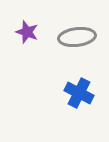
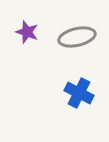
gray ellipse: rotated 6 degrees counterclockwise
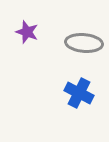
gray ellipse: moved 7 px right, 6 px down; rotated 18 degrees clockwise
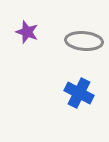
gray ellipse: moved 2 px up
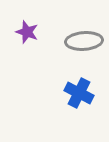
gray ellipse: rotated 9 degrees counterclockwise
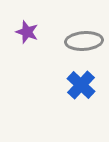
blue cross: moved 2 px right, 8 px up; rotated 16 degrees clockwise
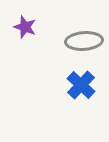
purple star: moved 2 px left, 5 px up
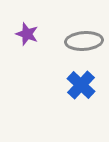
purple star: moved 2 px right, 7 px down
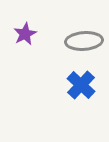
purple star: moved 2 px left; rotated 25 degrees clockwise
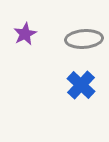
gray ellipse: moved 2 px up
